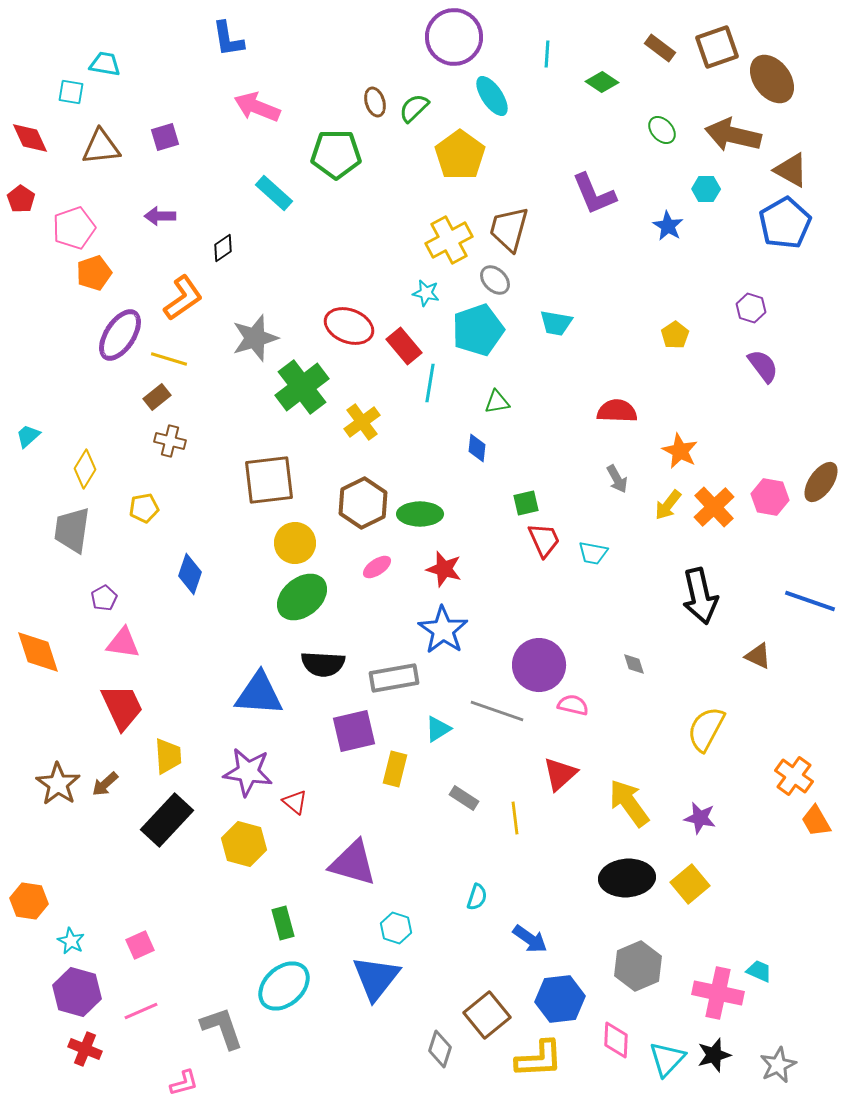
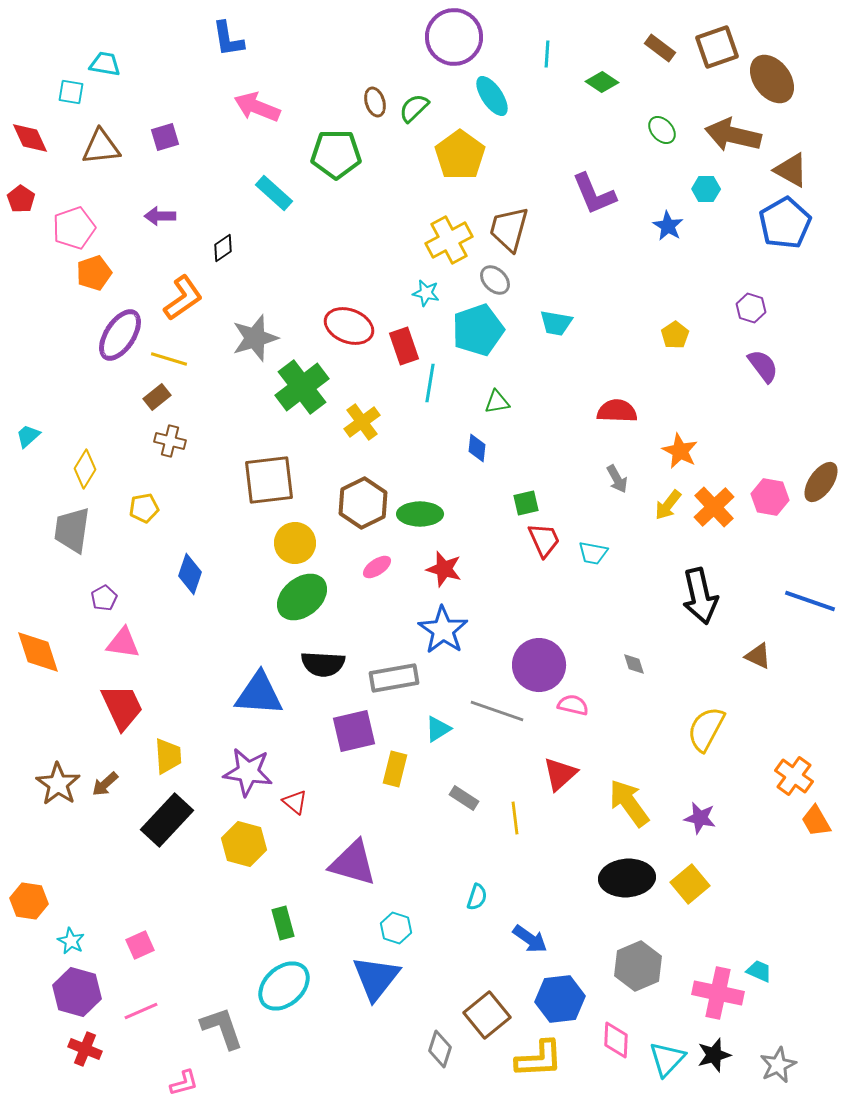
red rectangle at (404, 346): rotated 21 degrees clockwise
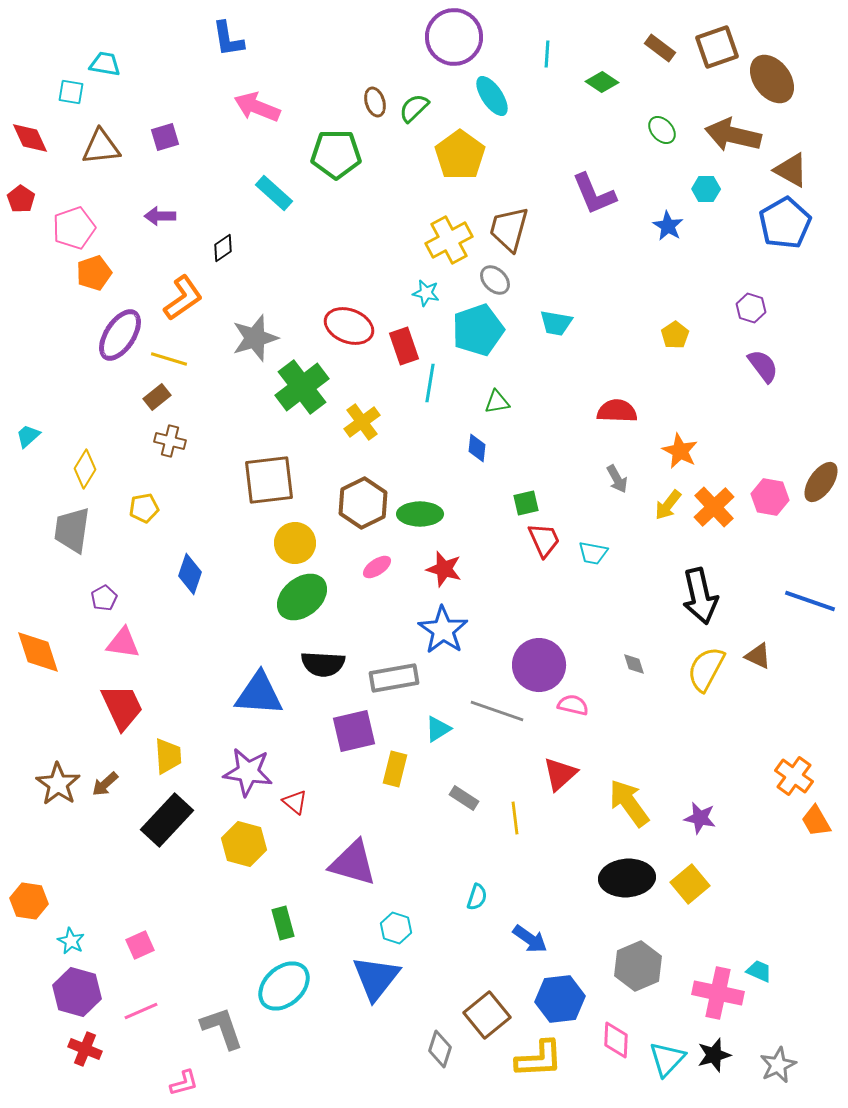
yellow semicircle at (706, 729): moved 60 px up
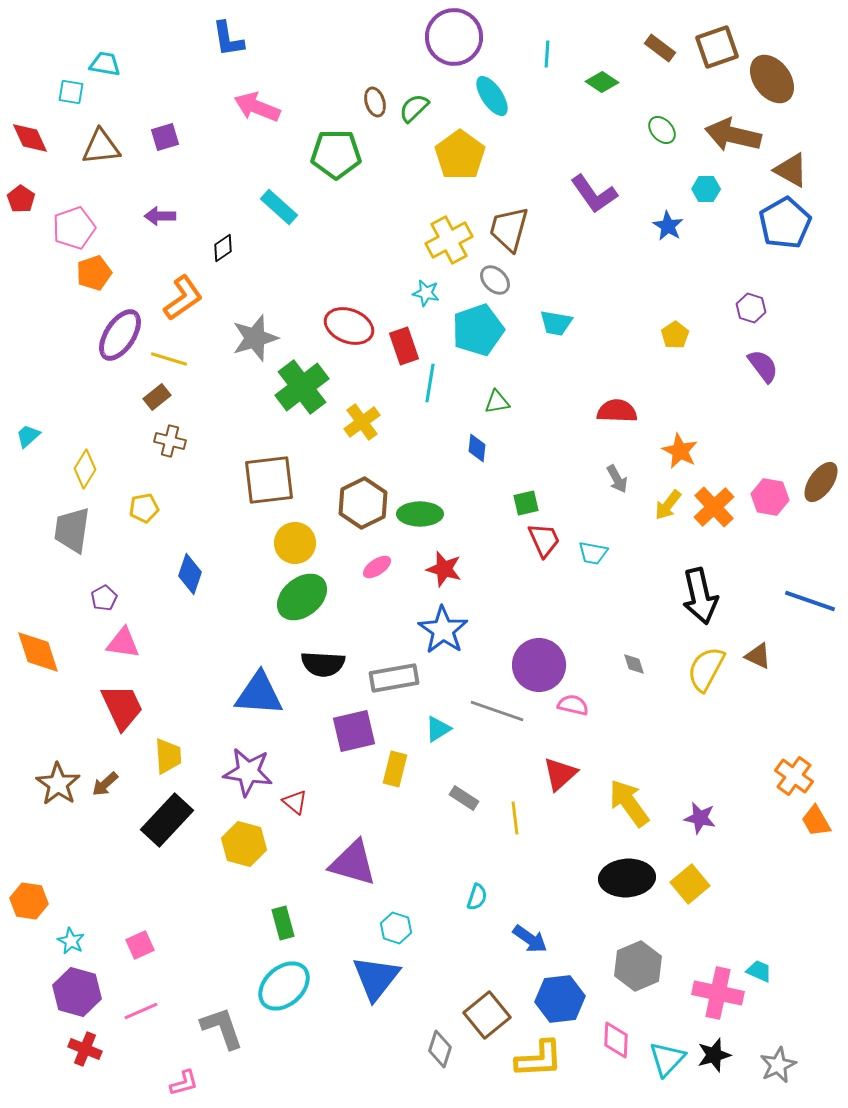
cyan rectangle at (274, 193): moved 5 px right, 14 px down
purple L-shape at (594, 194): rotated 12 degrees counterclockwise
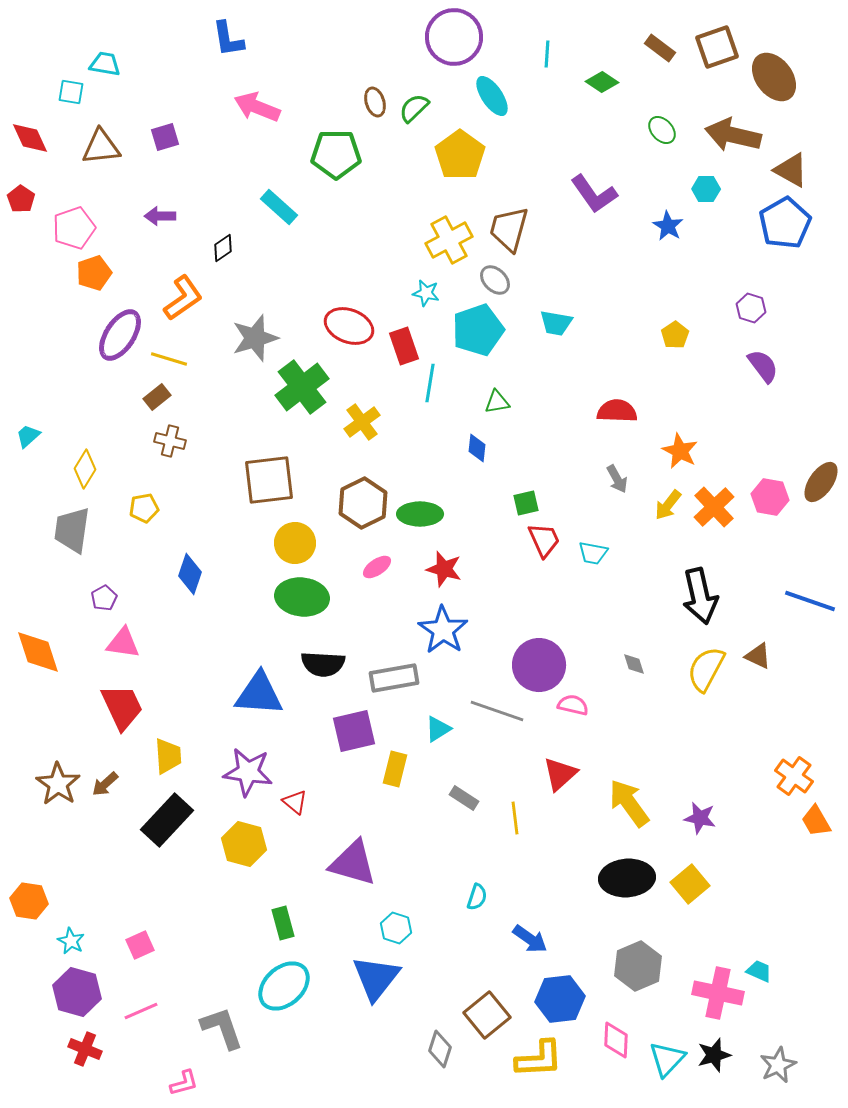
brown ellipse at (772, 79): moved 2 px right, 2 px up
green ellipse at (302, 597): rotated 45 degrees clockwise
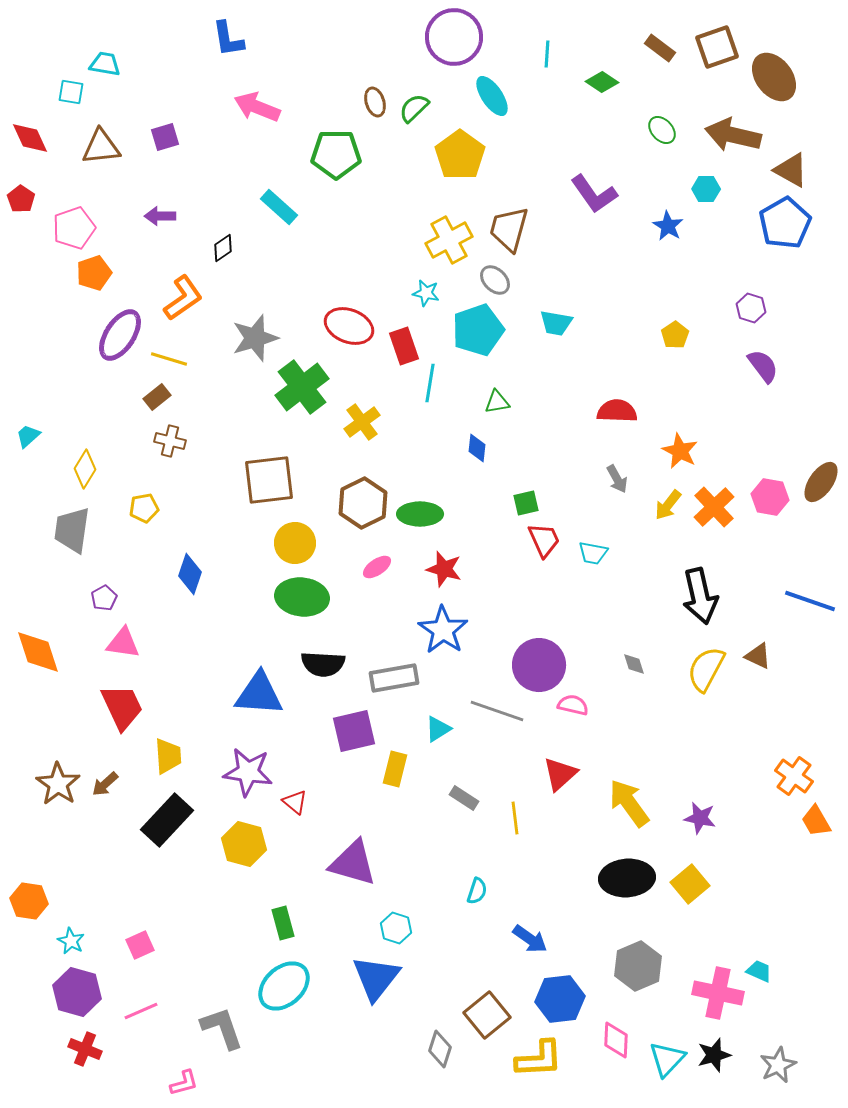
cyan semicircle at (477, 897): moved 6 px up
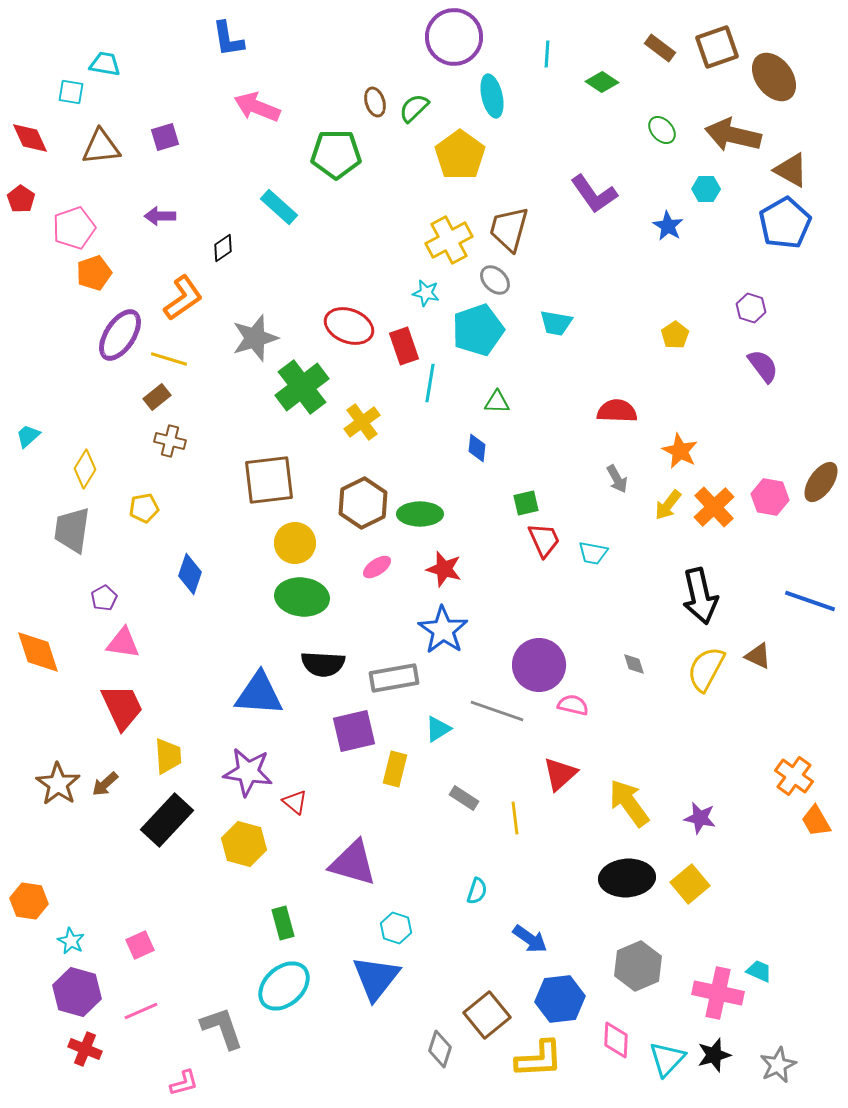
cyan ellipse at (492, 96): rotated 21 degrees clockwise
green triangle at (497, 402): rotated 12 degrees clockwise
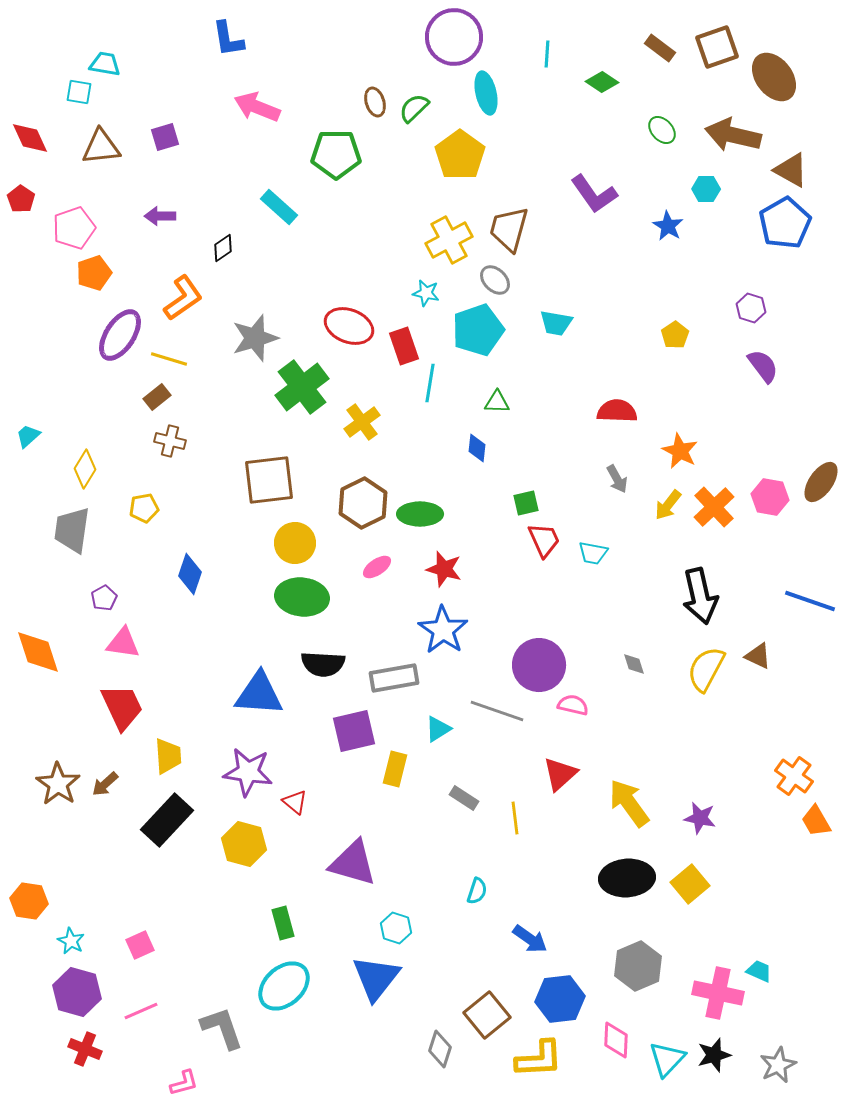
cyan square at (71, 92): moved 8 px right
cyan ellipse at (492, 96): moved 6 px left, 3 px up
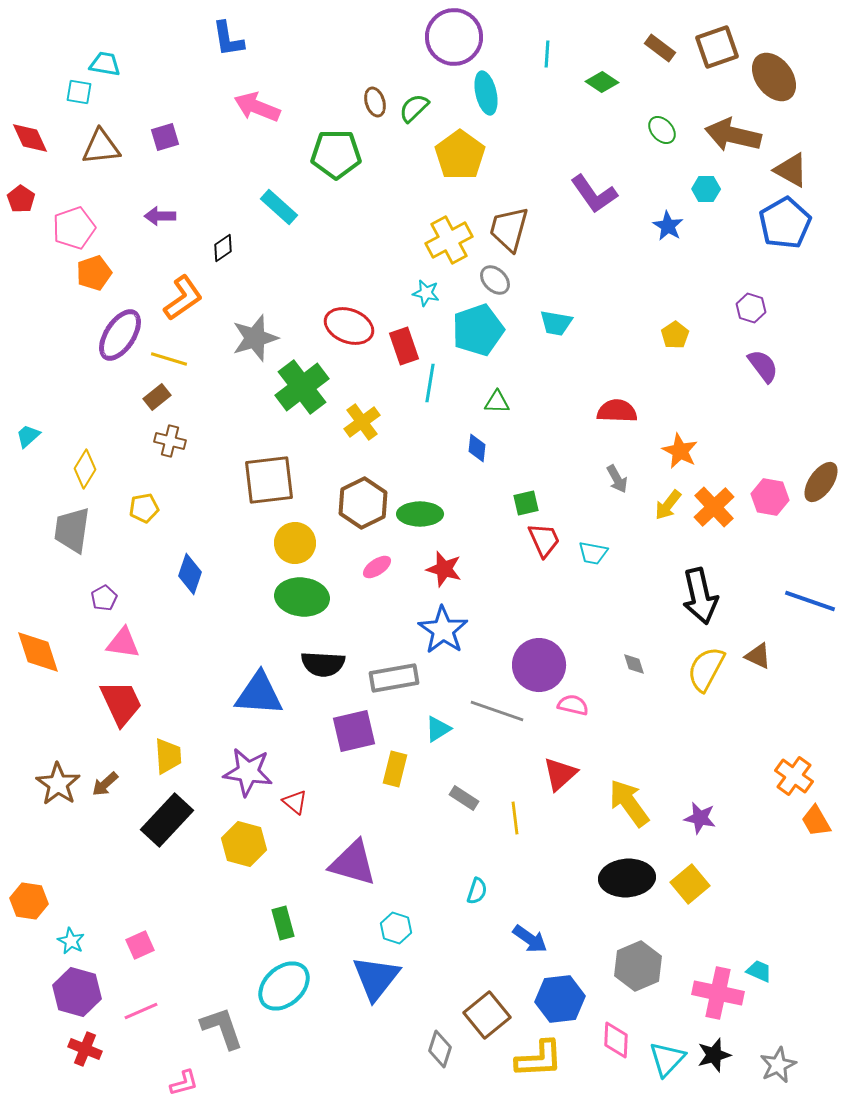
red trapezoid at (122, 707): moved 1 px left, 4 px up
